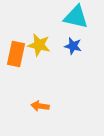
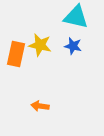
yellow star: moved 1 px right
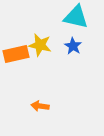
blue star: rotated 18 degrees clockwise
orange rectangle: rotated 65 degrees clockwise
